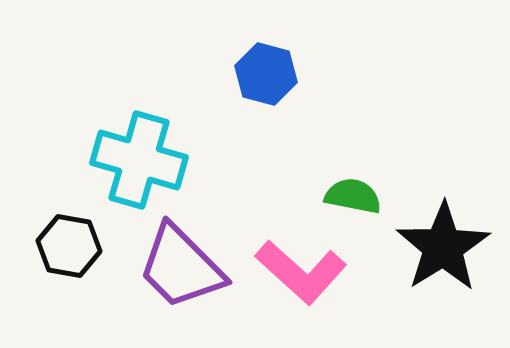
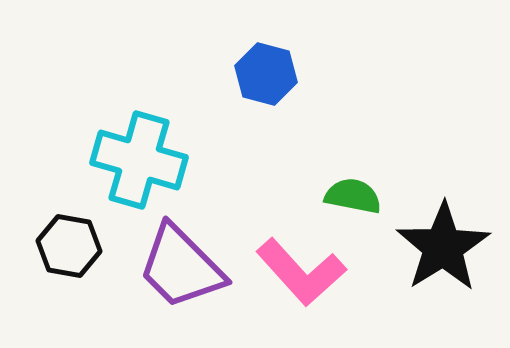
pink L-shape: rotated 6 degrees clockwise
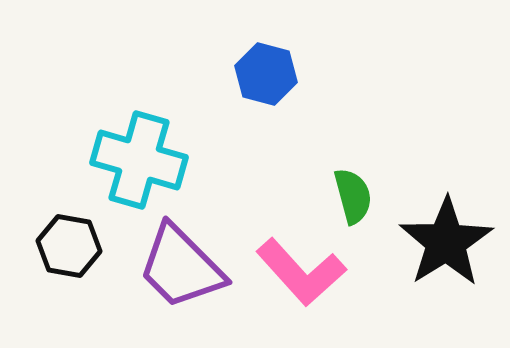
green semicircle: rotated 64 degrees clockwise
black star: moved 3 px right, 5 px up
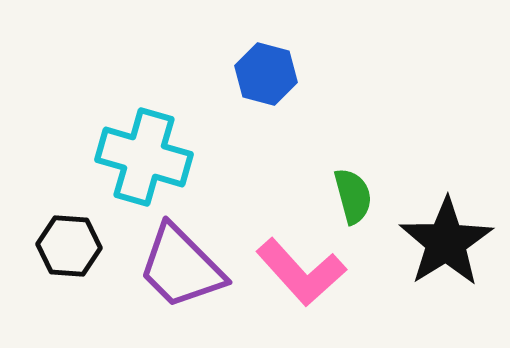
cyan cross: moved 5 px right, 3 px up
black hexagon: rotated 6 degrees counterclockwise
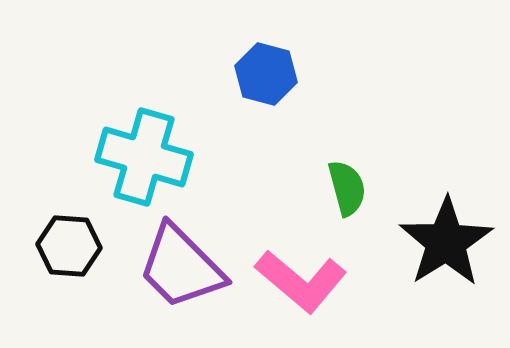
green semicircle: moved 6 px left, 8 px up
pink L-shape: moved 9 px down; rotated 8 degrees counterclockwise
